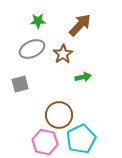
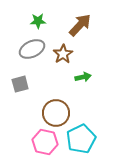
brown circle: moved 3 px left, 2 px up
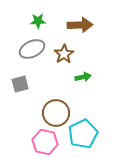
brown arrow: rotated 45 degrees clockwise
brown star: moved 1 px right
cyan pentagon: moved 2 px right, 5 px up
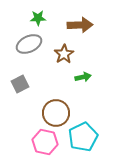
green star: moved 3 px up
gray ellipse: moved 3 px left, 5 px up
gray square: rotated 12 degrees counterclockwise
cyan pentagon: moved 3 px down
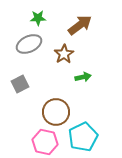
brown arrow: rotated 35 degrees counterclockwise
brown circle: moved 1 px up
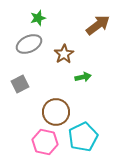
green star: rotated 14 degrees counterclockwise
brown arrow: moved 18 px right
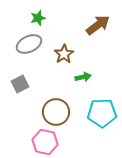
cyan pentagon: moved 19 px right, 24 px up; rotated 24 degrees clockwise
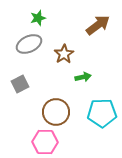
pink hexagon: rotated 10 degrees counterclockwise
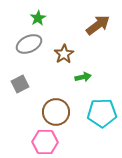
green star: rotated 14 degrees counterclockwise
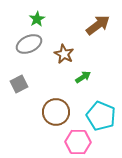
green star: moved 1 px left, 1 px down
brown star: rotated 12 degrees counterclockwise
green arrow: rotated 21 degrees counterclockwise
gray square: moved 1 px left
cyan pentagon: moved 1 px left, 3 px down; rotated 24 degrees clockwise
pink hexagon: moved 33 px right
